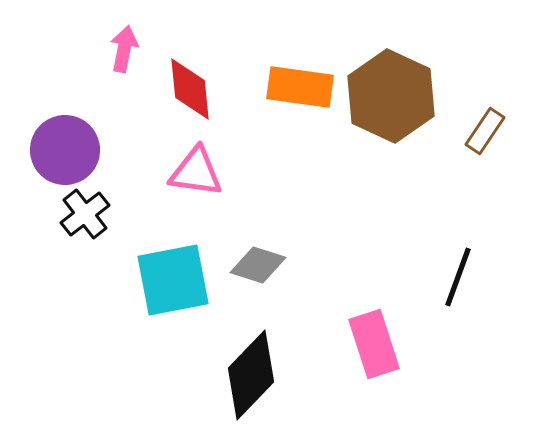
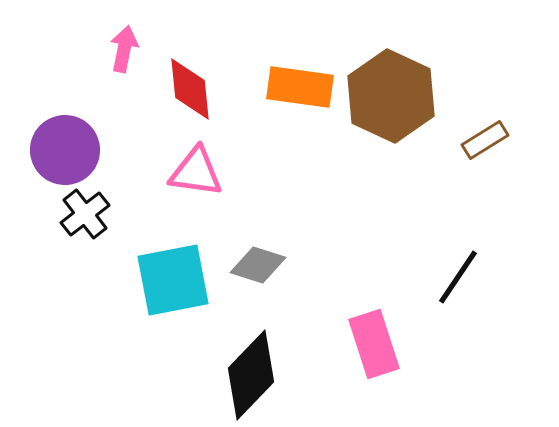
brown rectangle: moved 9 px down; rotated 24 degrees clockwise
black line: rotated 14 degrees clockwise
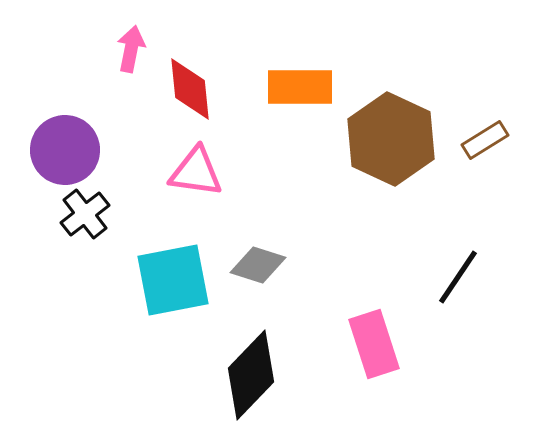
pink arrow: moved 7 px right
orange rectangle: rotated 8 degrees counterclockwise
brown hexagon: moved 43 px down
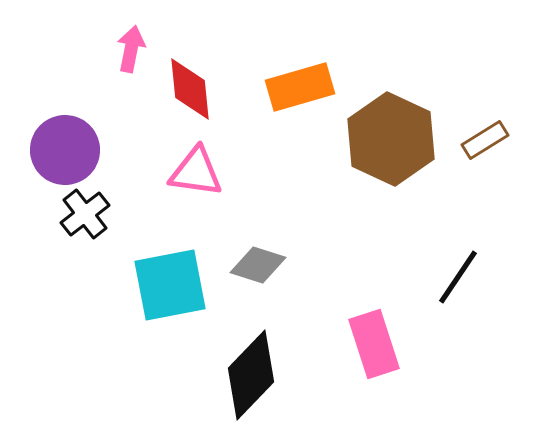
orange rectangle: rotated 16 degrees counterclockwise
cyan square: moved 3 px left, 5 px down
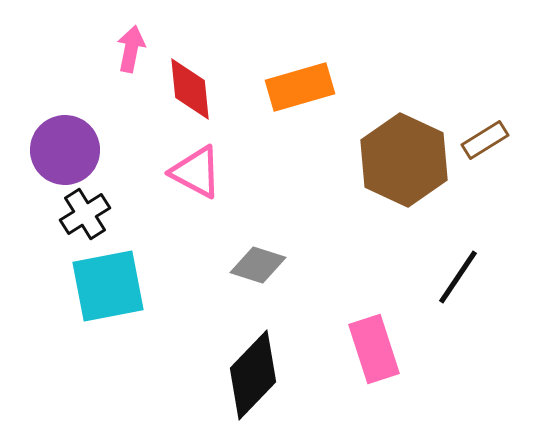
brown hexagon: moved 13 px right, 21 px down
pink triangle: rotated 20 degrees clockwise
black cross: rotated 6 degrees clockwise
cyan square: moved 62 px left, 1 px down
pink rectangle: moved 5 px down
black diamond: moved 2 px right
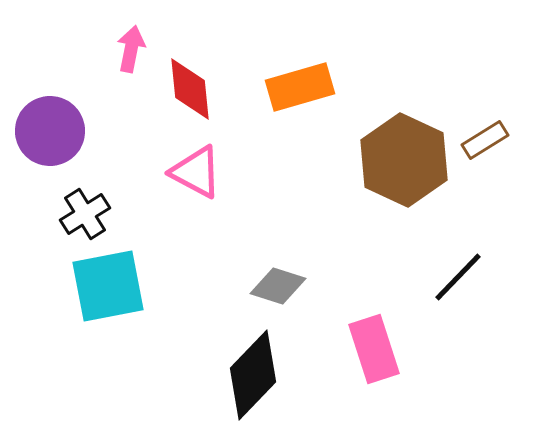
purple circle: moved 15 px left, 19 px up
gray diamond: moved 20 px right, 21 px down
black line: rotated 10 degrees clockwise
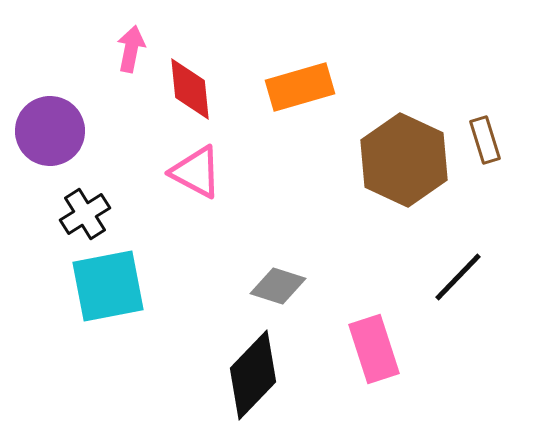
brown rectangle: rotated 75 degrees counterclockwise
